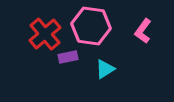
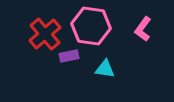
pink L-shape: moved 2 px up
purple rectangle: moved 1 px right, 1 px up
cyan triangle: rotated 40 degrees clockwise
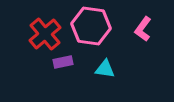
purple rectangle: moved 6 px left, 6 px down
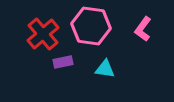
red cross: moved 2 px left
